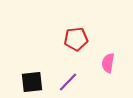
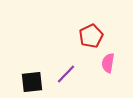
red pentagon: moved 15 px right, 3 px up; rotated 20 degrees counterclockwise
purple line: moved 2 px left, 8 px up
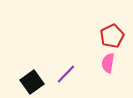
red pentagon: moved 21 px right
black square: rotated 30 degrees counterclockwise
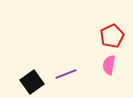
pink semicircle: moved 1 px right, 2 px down
purple line: rotated 25 degrees clockwise
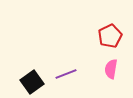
red pentagon: moved 2 px left
pink semicircle: moved 2 px right, 4 px down
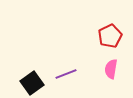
black square: moved 1 px down
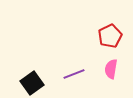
purple line: moved 8 px right
